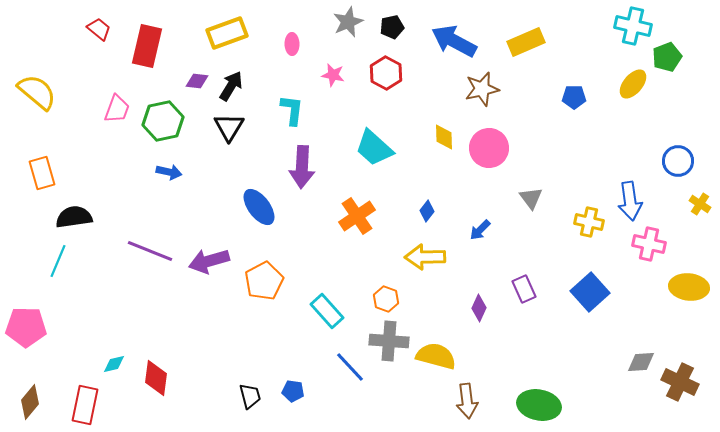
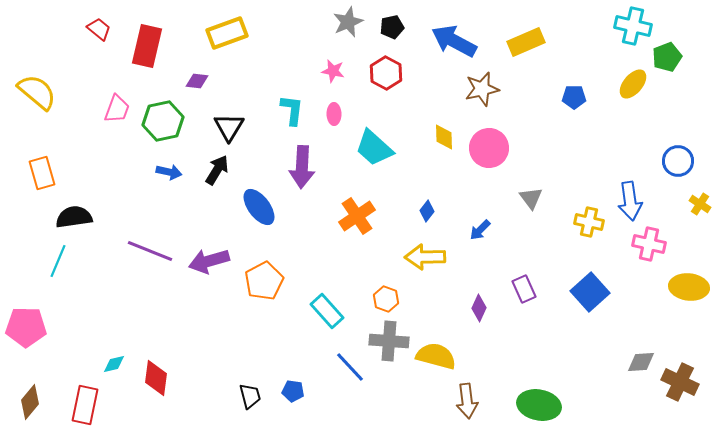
pink ellipse at (292, 44): moved 42 px right, 70 px down
pink star at (333, 75): moved 4 px up
black arrow at (231, 86): moved 14 px left, 84 px down
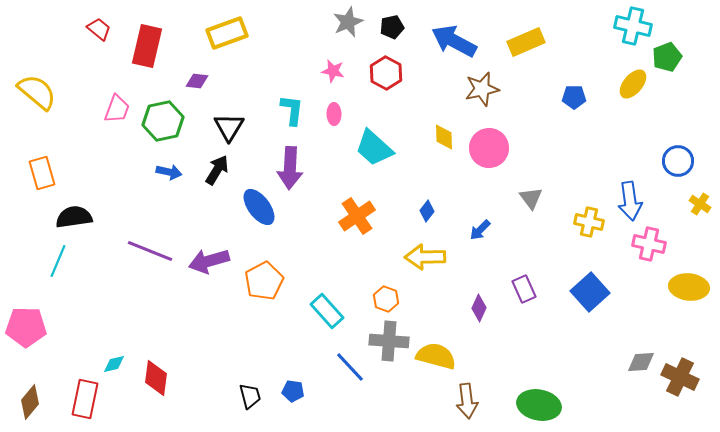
purple arrow at (302, 167): moved 12 px left, 1 px down
brown cross at (680, 382): moved 5 px up
red rectangle at (85, 405): moved 6 px up
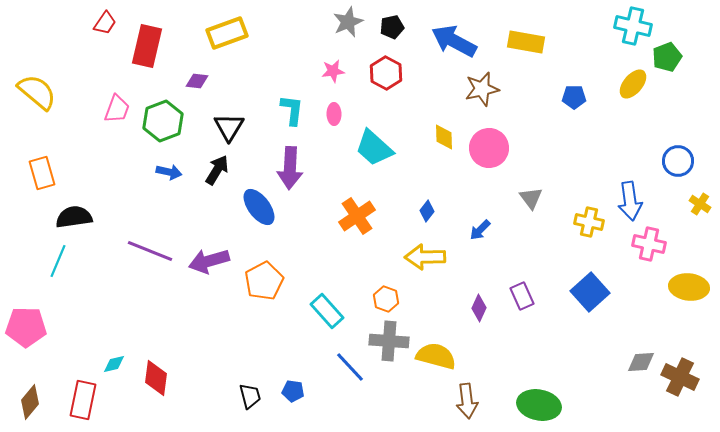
red trapezoid at (99, 29): moved 6 px right, 6 px up; rotated 85 degrees clockwise
yellow rectangle at (526, 42): rotated 33 degrees clockwise
pink star at (333, 71): rotated 20 degrees counterclockwise
green hexagon at (163, 121): rotated 9 degrees counterclockwise
purple rectangle at (524, 289): moved 2 px left, 7 px down
red rectangle at (85, 399): moved 2 px left, 1 px down
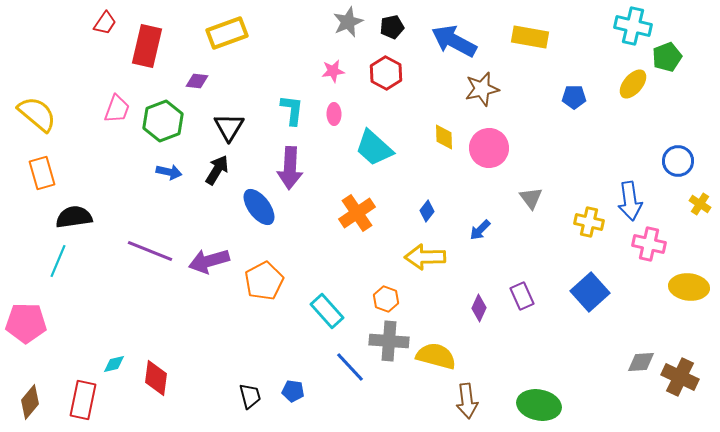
yellow rectangle at (526, 42): moved 4 px right, 5 px up
yellow semicircle at (37, 92): moved 22 px down
orange cross at (357, 216): moved 3 px up
pink pentagon at (26, 327): moved 4 px up
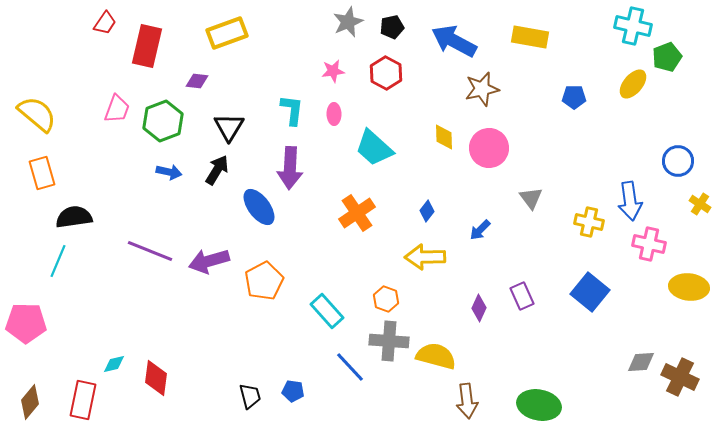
blue square at (590, 292): rotated 9 degrees counterclockwise
